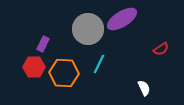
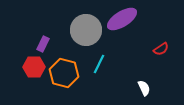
gray circle: moved 2 px left, 1 px down
orange hexagon: rotated 12 degrees clockwise
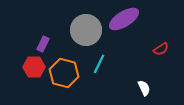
purple ellipse: moved 2 px right
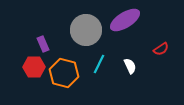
purple ellipse: moved 1 px right, 1 px down
purple rectangle: rotated 49 degrees counterclockwise
white semicircle: moved 14 px left, 22 px up
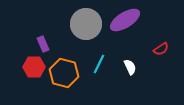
gray circle: moved 6 px up
white semicircle: moved 1 px down
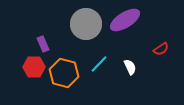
cyan line: rotated 18 degrees clockwise
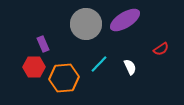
orange hexagon: moved 5 px down; rotated 20 degrees counterclockwise
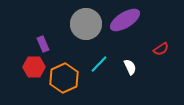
orange hexagon: rotated 20 degrees counterclockwise
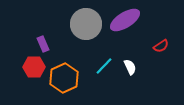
red semicircle: moved 3 px up
cyan line: moved 5 px right, 2 px down
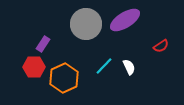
purple rectangle: rotated 56 degrees clockwise
white semicircle: moved 1 px left
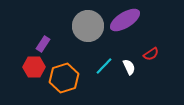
gray circle: moved 2 px right, 2 px down
red semicircle: moved 10 px left, 8 px down
orange hexagon: rotated 8 degrees clockwise
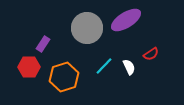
purple ellipse: moved 1 px right
gray circle: moved 1 px left, 2 px down
red hexagon: moved 5 px left
orange hexagon: moved 1 px up
